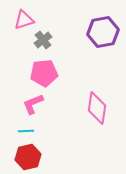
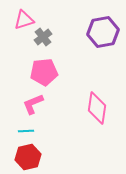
gray cross: moved 3 px up
pink pentagon: moved 1 px up
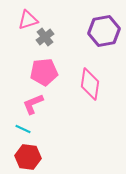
pink triangle: moved 4 px right
purple hexagon: moved 1 px right, 1 px up
gray cross: moved 2 px right
pink diamond: moved 7 px left, 24 px up
cyan line: moved 3 px left, 2 px up; rotated 28 degrees clockwise
red hexagon: rotated 20 degrees clockwise
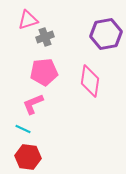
purple hexagon: moved 2 px right, 3 px down
gray cross: rotated 18 degrees clockwise
pink diamond: moved 3 px up
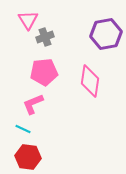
pink triangle: rotated 45 degrees counterclockwise
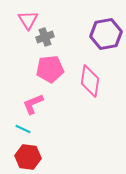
pink pentagon: moved 6 px right, 3 px up
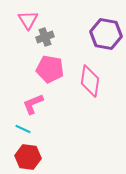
purple hexagon: rotated 20 degrees clockwise
pink pentagon: rotated 16 degrees clockwise
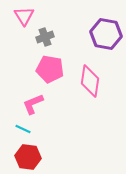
pink triangle: moved 4 px left, 4 px up
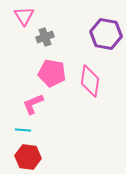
pink pentagon: moved 2 px right, 4 px down
cyan line: moved 1 px down; rotated 21 degrees counterclockwise
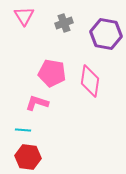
gray cross: moved 19 px right, 14 px up
pink L-shape: moved 4 px right, 1 px up; rotated 40 degrees clockwise
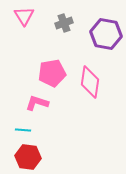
pink pentagon: rotated 20 degrees counterclockwise
pink diamond: moved 1 px down
